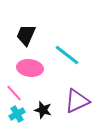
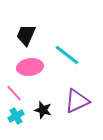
pink ellipse: moved 1 px up; rotated 15 degrees counterclockwise
cyan cross: moved 1 px left, 2 px down
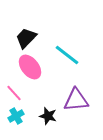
black trapezoid: moved 3 px down; rotated 20 degrees clockwise
pink ellipse: rotated 60 degrees clockwise
purple triangle: moved 1 px left, 1 px up; rotated 20 degrees clockwise
black star: moved 5 px right, 6 px down
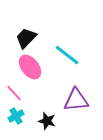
black star: moved 1 px left, 5 px down
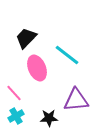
pink ellipse: moved 7 px right, 1 px down; rotated 15 degrees clockwise
black star: moved 2 px right, 3 px up; rotated 18 degrees counterclockwise
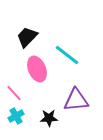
black trapezoid: moved 1 px right, 1 px up
pink ellipse: moved 1 px down
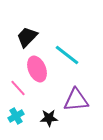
pink line: moved 4 px right, 5 px up
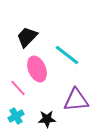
black star: moved 2 px left, 1 px down
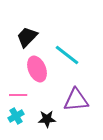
pink line: moved 7 px down; rotated 48 degrees counterclockwise
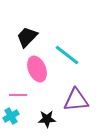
cyan cross: moved 5 px left
